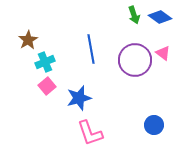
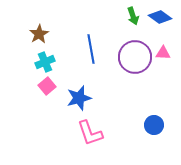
green arrow: moved 1 px left, 1 px down
brown star: moved 11 px right, 6 px up
pink triangle: rotated 35 degrees counterclockwise
purple circle: moved 3 px up
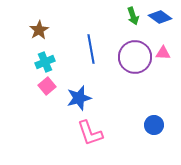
brown star: moved 4 px up
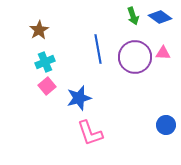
blue line: moved 7 px right
blue circle: moved 12 px right
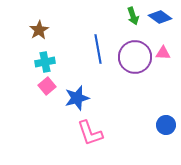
cyan cross: rotated 12 degrees clockwise
blue star: moved 2 px left
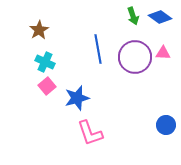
cyan cross: rotated 36 degrees clockwise
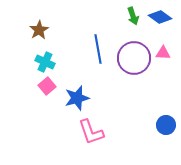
purple circle: moved 1 px left, 1 px down
pink L-shape: moved 1 px right, 1 px up
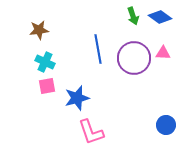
brown star: rotated 24 degrees clockwise
pink square: rotated 30 degrees clockwise
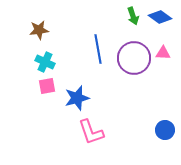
blue circle: moved 1 px left, 5 px down
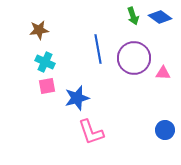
pink triangle: moved 20 px down
